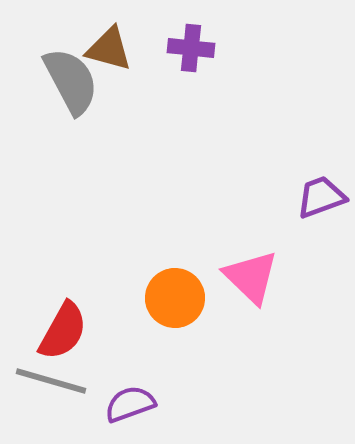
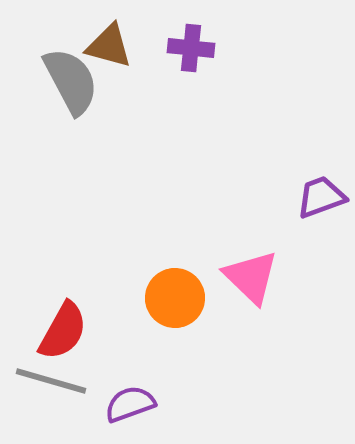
brown triangle: moved 3 px up
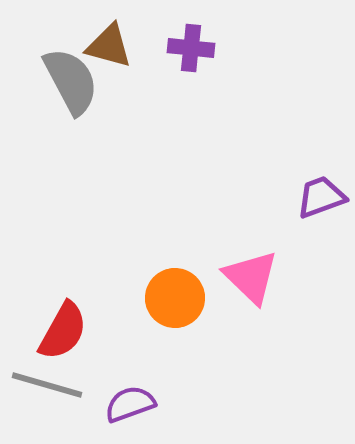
gray line: moved 4 px left, 4 px down
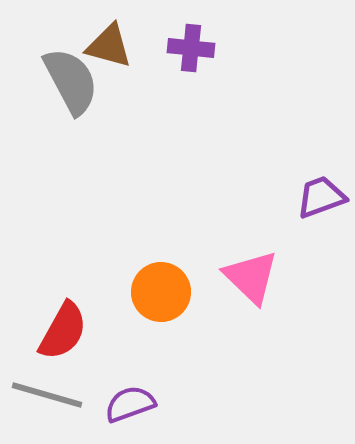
orange circle: moved 14 px left, 6 px up
gray line: moved 10 px down
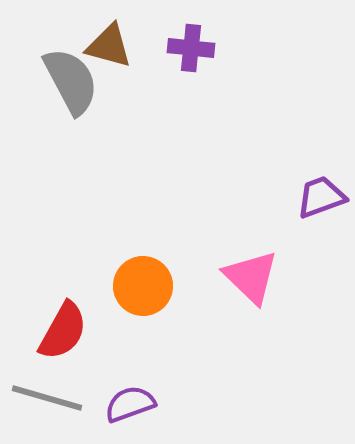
orange circle: moved 18 px left, 6 px up
gray line: moved 3 px down
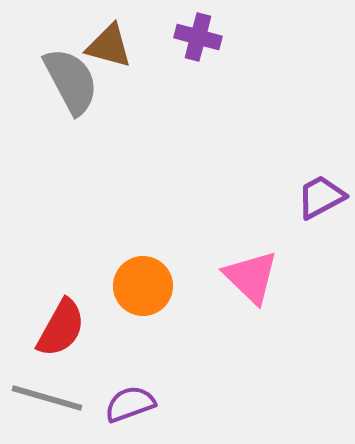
purple cross: moved 7 px right, 11 px up; rotated 9 degrees clockwise
purple trapezoid: rotated 8 degrees counterclockwise
red semicircle: moved 2 px left, 3 px up
